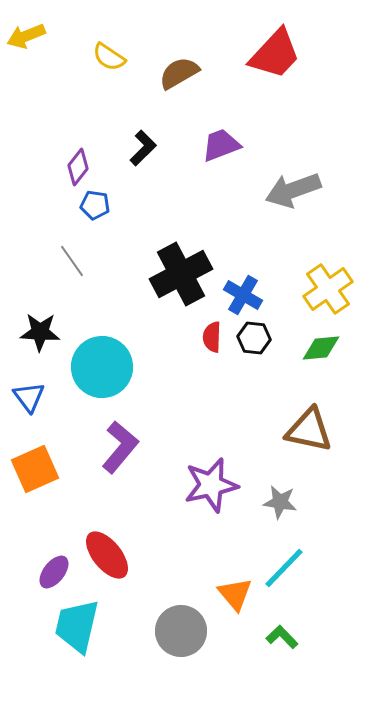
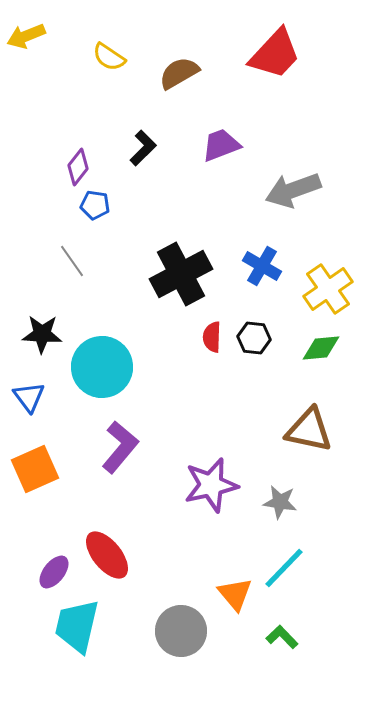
blue cross: moved 19 px right, 29 px up
black star: moved 2 px right, 2 px down
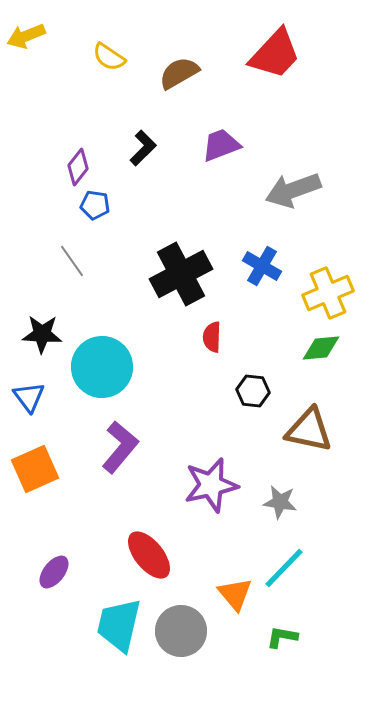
yellow cross: moved 4 px down; rotated 12 degrees clockwise
black hexagon: moved 1 px left, 53 px down
red ellipse: moved 42 px right
cyan trapezoid: moved 42 px right, 1 px up
green L-shape: rotated 36 degrees counterclockwise
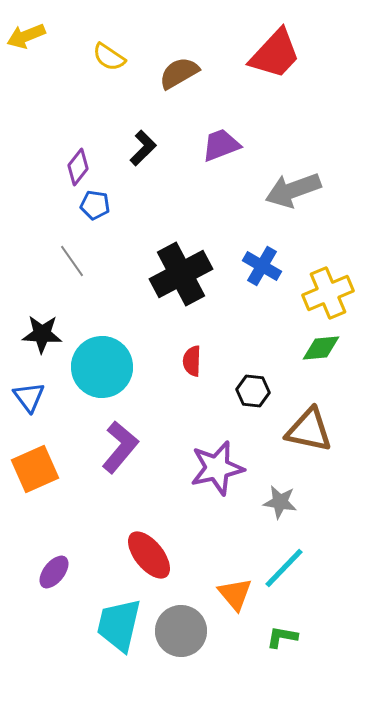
red semicircle: moved 20 px left, 24 px down
purple star: moved 6 px right, 17 px up
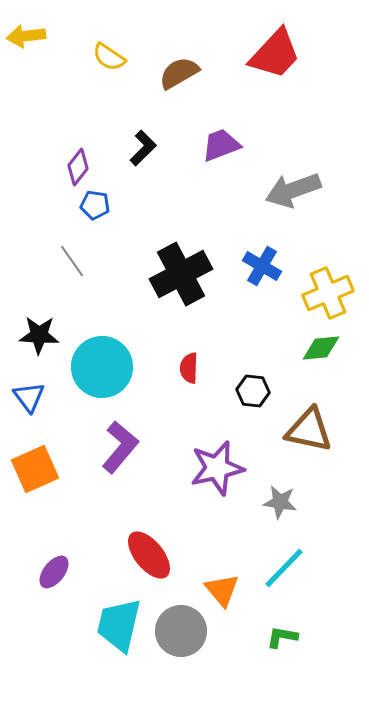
yellow arrow: rotated 15 degrees clockwise
black star: moved 3 px left, 1 px down
red semicircle: moved 3 px left, 7 px down
orange triangle: moved 13 px left, 4 px up
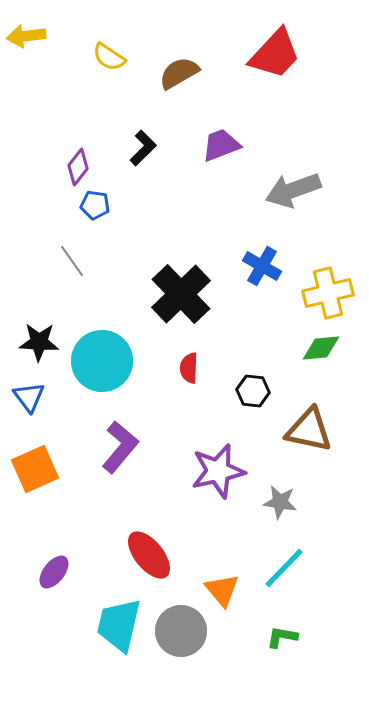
black cross: moved 20 px down; rotated 16 degrees counterclockwise
yellow cross: rotated 9 degrees clockwise
black star: moved 7 px down
cyan circle: moved 6 px up
purple star: moved 1 px right, 3 px down
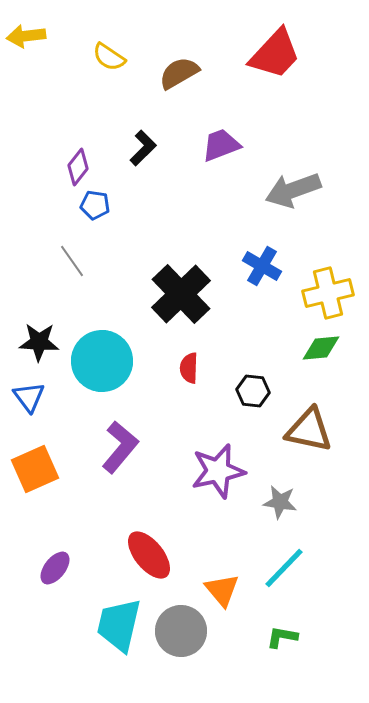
purple ellipse: moved 1 px right, 4 px up
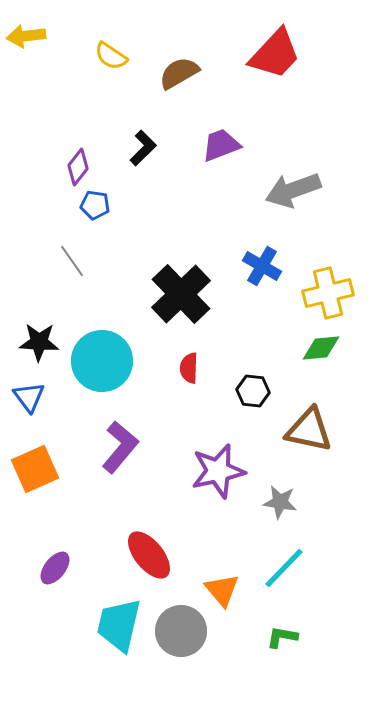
yellow semicircle: moved 2 px right, 1 px up
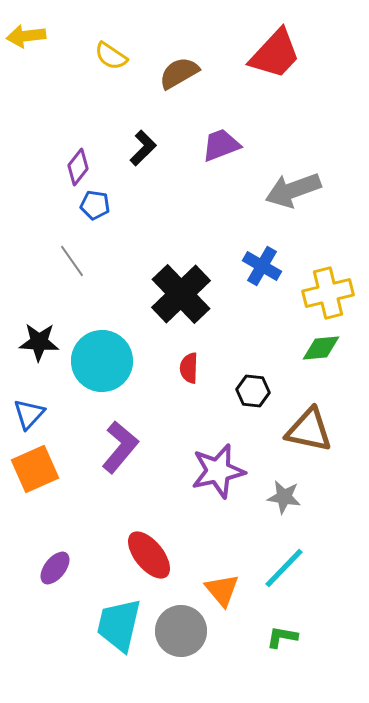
blue triangle: moved 17 px down; rotated 20 degrees clockwise
gray star: moved 4 px right, 5 px up
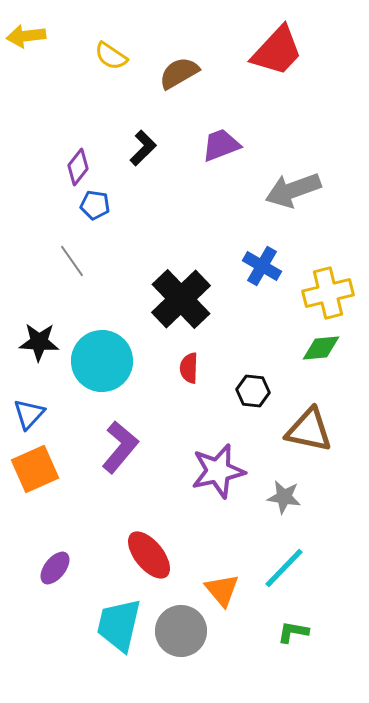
red trapezoid: moved 2 px right, 3 px up
black cross: moved 5 px down
green L-shape: moved 11 px right, 5 px up
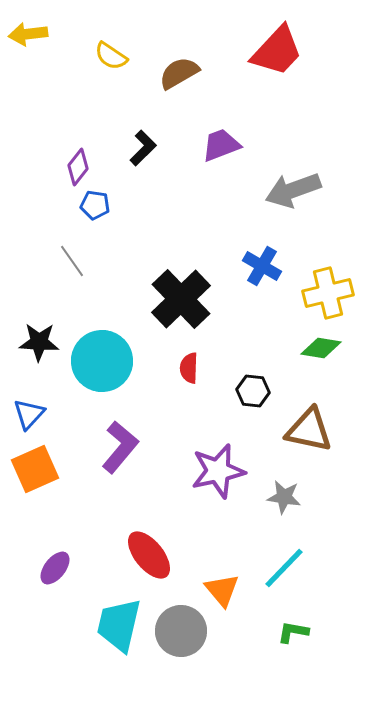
yellow arrow: moved 2 px right, 2 px up
green diamond: rotated 15 degrees clockwise
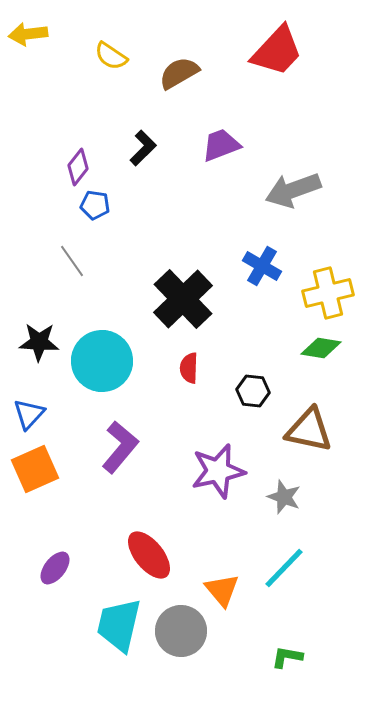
black cross: moved 2 px right
gray star: rotated 12 degrees clockwise
green L-shape: moved 6 px left, 25 px down
